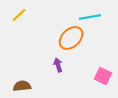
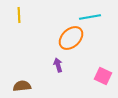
yellow line: rotated 49 degrees counterclockwise
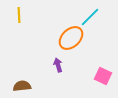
cyan line: rotated 35 degrees counterclockwise
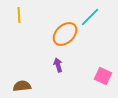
orange ellipse: moved 6 px left, 4 px up
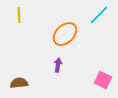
cyan line: moved 9 px right, 2 px up
purple arrow: rotated 24 degrees clockwise
pink square: moved 4 px down
brown semicircle: moved 3 px left, 3 px up
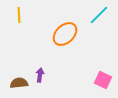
purple arrow: moved 18 px left, 10 px down
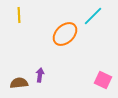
cyan line: moved 6 px left, 1 px down
